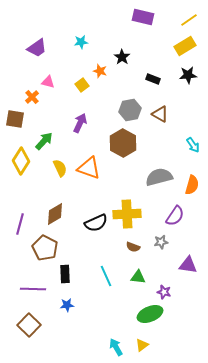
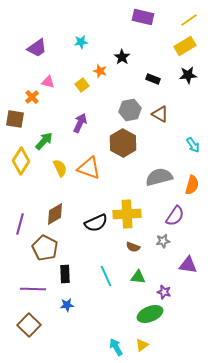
gray star at (161, 242): moved 2 px right, 1 px up
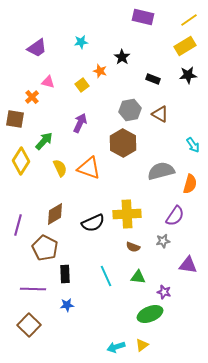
gray semicircle at (159, 177): moved 2 px right, 6 px up
orange semicircle at (192, 185): moved 2 px left, 1 px up
black semicircle at (96, 223): moved 3 px left
purple line at (20, 224): moved 2 px left, 1 px down
cyan arrow at (116, 347): rotated 78 degrees counterclockwise
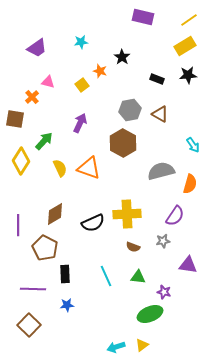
black rectangle at (153, 79): moved 4 px right
purple line at (18, 225): rotated 15 degrees counterclockwise
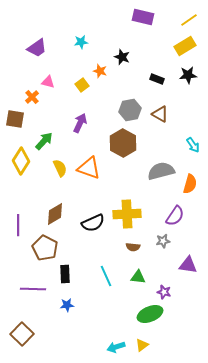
black star at (122, 57): rotated 14 degrees counterclockwise
brown semicircle at (133, 247): rotated 16 degrees counterclockwise
brown square at (29, 325): moved 7 px left, 9 px down
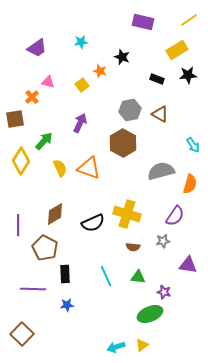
purple rectangle at (143, 17): moved 5 px down
yellow rectangle at (185, 46): moved 8 px left, 4 px down
brown square at (15, 119): rotated 18 degrees counterclockwise
yellow cross at (127, 214): rotated 20 degrees clockwise
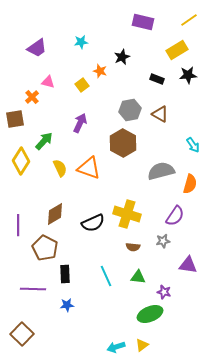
black star at (122, 57): rotated 28 degrees clockwise
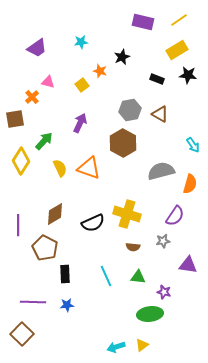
yellow line at (189, 20): moved 10 px left
black star at (188, 75): rotated 12 degrees clockwise
purple line at (33, 289): moved 13 px down
green ellipse at (150, 314): rotated 15 degrees clockwise
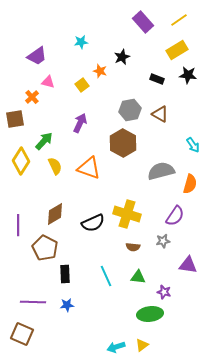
purple rectangle at (143, 22): rotated 35 degrees clockwise
purple trapezoid at (37, 48): moved 8 px down
yellow semicircle at (60, 168): moved 5 px left, 2 px up
brown square at (22, 334): rotated 20 degrees counterclockwise
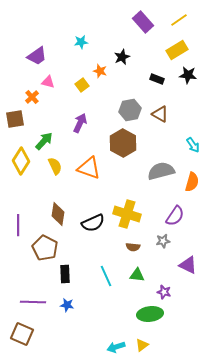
orange semicircle at (190, 184): moved 2 px right, 2 px up
brown diamond at (55, 214): moved 3 px right; rotated 50 degrees counterclockwise
purple triangle at (188, 265): rotated 18 degrees clockwise
green triangle at (138, 277): moved 1 px left, 2 px up
blue star at (67, 305): rotated 16 degrees clockwise
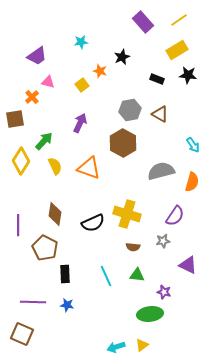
brown diamond at (58, 214): moved 3 px left
